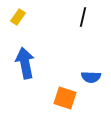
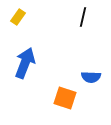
blue arrow: rotated 32 degrees clockwise
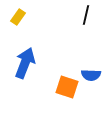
black line: moved 3 px right, 2 px up
blue semicircle: moved 2 px up
orange square: moved 2 px right, 11 px up
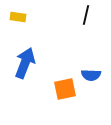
yellow rectangle: rotated 63 degrees clockwise
orange square: moved 2 px left, 2 px down; rotated 30 degrees counterclockwise
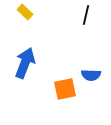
yellow rectangle: moved 7 px right, 5 px up; rotated 35 degrees clockwise
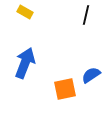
yellow rectangle: rotated 14 degrees counterclockwise
blue semicircle: rotated 144 degrees clockwise
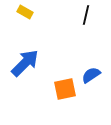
blue arrow: rotated 24 degrees clockwise
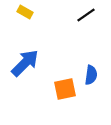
black line: rotated 42 degrees clockwise
blue semicircle: rotated 132 degrees clockwise
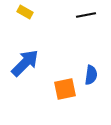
black line: rotated 24 degrees clockwise
